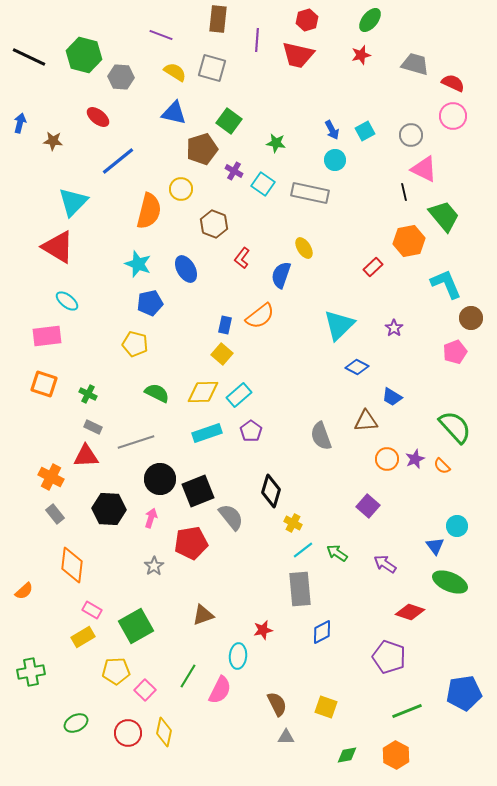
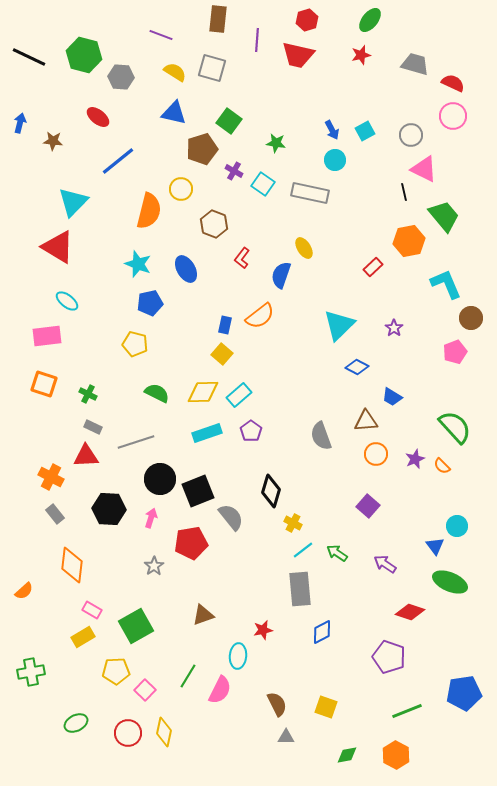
orange circle at (387, 459): moved 11 px left, 5 px up
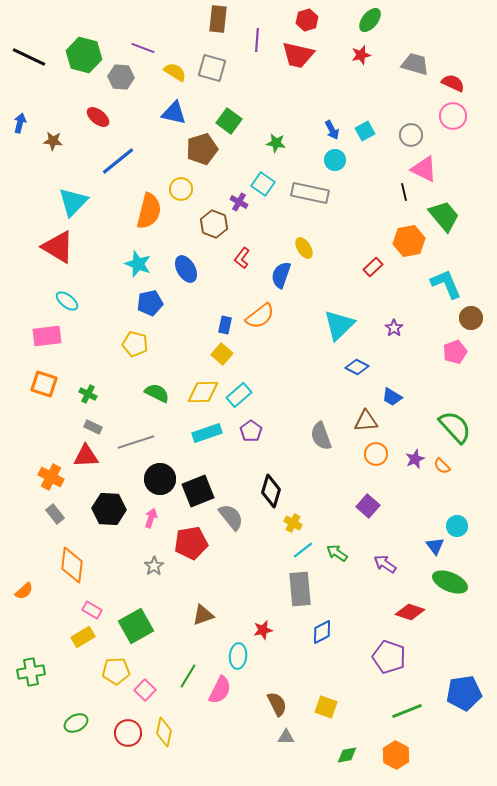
purple line at (161, 35): moved 18 px left, 13 px down
purple cross at (234, 171): moved 5 px right, 31 px down
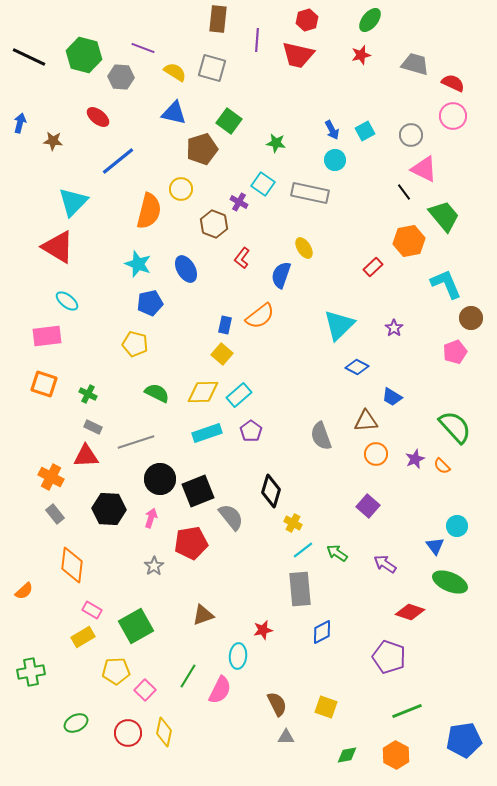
black line at (404, 192): rotated 24 degrees counterclockwise
blue pentagon at (464, 693): moved 47 px down
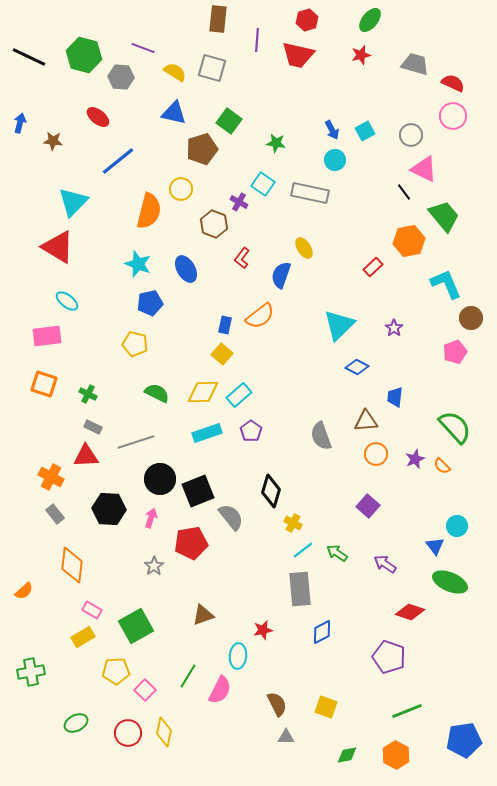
blue trapezoid at (392, 397): moved 3 px right; rotated 65 degrees clockwise
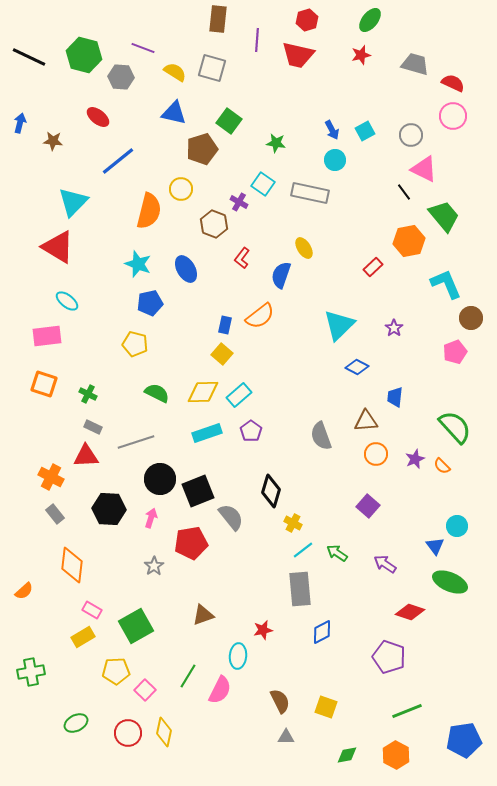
brown semicircle at (277, 704): moved 3 px right, 3 px up
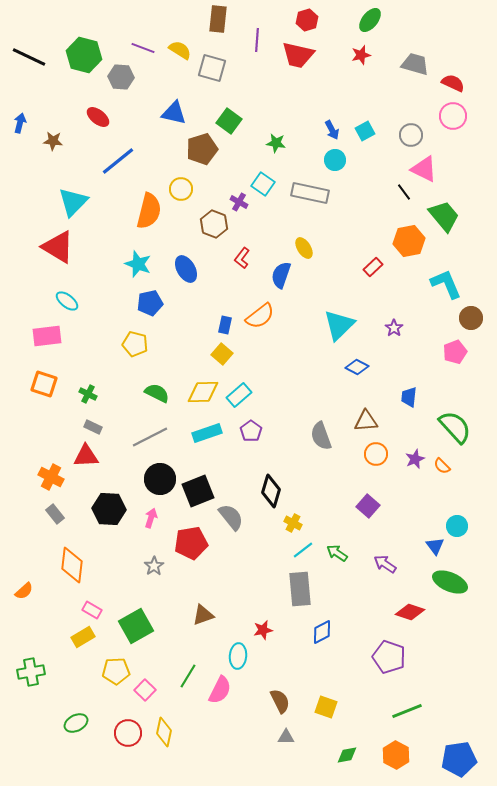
yellow semicircle at (175, 72): moved 5 px right, 22 px up
blue trapezoid at (395, 397): moved 14 px right
gray line at (136, 442): moved 14 px right, 5 px up; rotated 9 degrees counterclockwise
blue pentagon at (464, 740): moved 5 px left, 19 px down
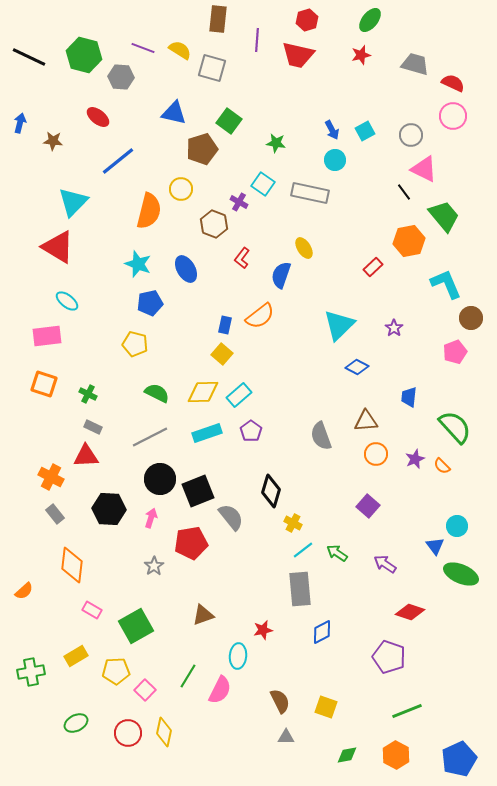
green ellipse at (450, 582): moved 11 px right, 8 px up
yellow rectangle at (83, 637): moved 7 px left, 19 px down
blue pentagon at (459, 759): rotated 16 degrees counterclockwise
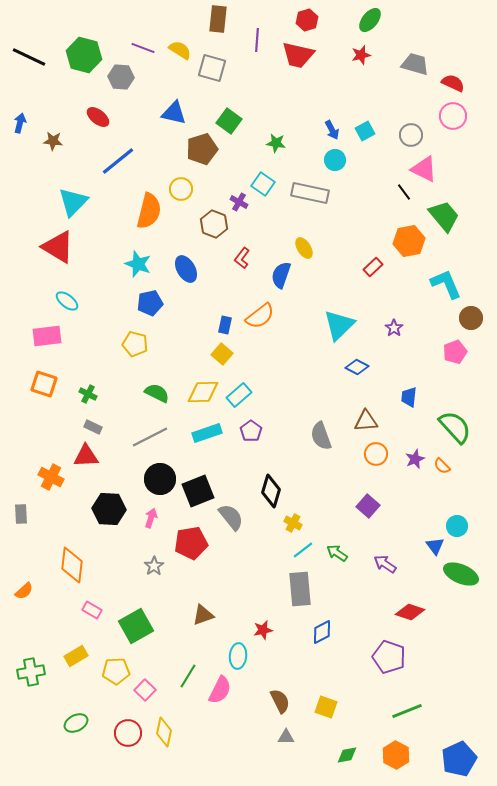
gray rectangle at (55, 514): moved 34 px left; rotated 36 degrees clockwise
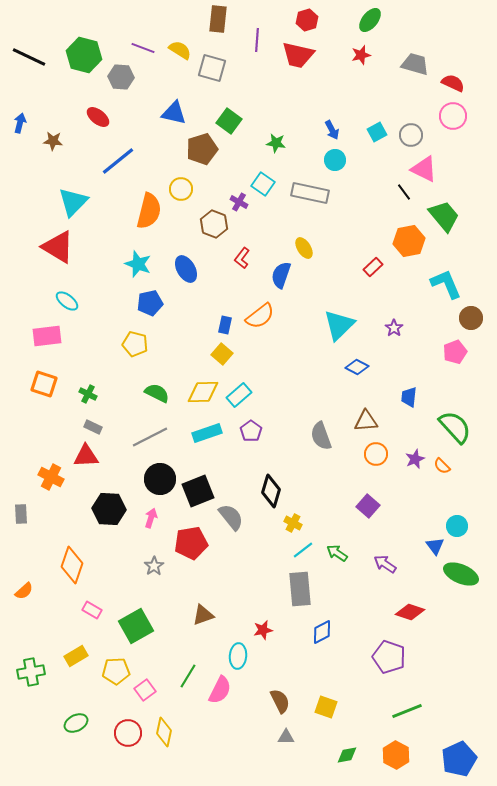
cyan square at (365, 131): moved 12 px right, 1 px down
orange diamond at (72, 565): rotated 12 degrees clockwise
pink square at (145, 690): rotated 10 degrees clockwise
